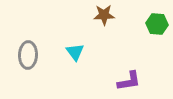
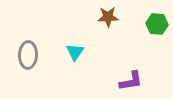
brown star: moved 4 px right, 2 px down
cyan triangle: rotated 12 degrees clockwise
purple L-shape: moved 2 px right
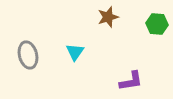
brown star: rotated 15 degrees counterclockwise
gray ellipse: rotated 16 degrees counterclockwise
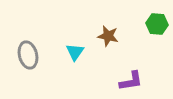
brown star: moved 19 px down; rotated 30 degrees clockwise
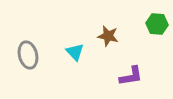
cyan triangle: rotated 18 degrees counterclockwise
purple L-shape: moved 5 px up
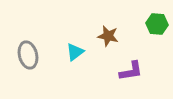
cyan triangle: rotated 36 degrees clockwise
purple L-shape: moved 5 px up
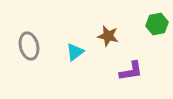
green hexagon: rotated 15 degrees counterclockwise
gray ellipse: moved 1 px right, 9 px up
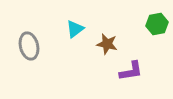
brown star: moved 1 px left, 8 px down
cyan triangle: moved 23 px up
